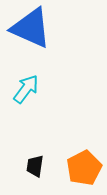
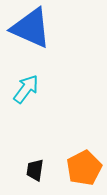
black trapezoid: moved 4 px down
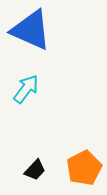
blue triangle: moved 2 px down
black trapezoid: rotated 145 degrees counterclockwise
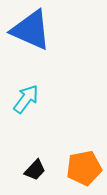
cyan arrow: moved 10 px down
orange pentagon: rotated 16 degrees clockwise
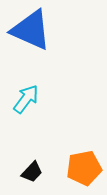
black trapezoid: moved 3 px left, 2 px down
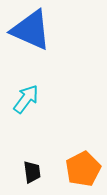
orange pentagon: moved 1 px left, 1 px down; rotated 16 degrees counterclockwise
black trapezoid: rotated 50 degrees counterclockwise
